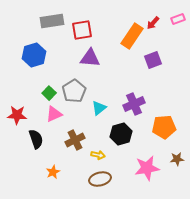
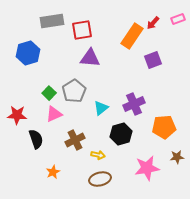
blue hexagon: moved 6 px left, 2 px up
cyan triangle: moved 2 px right
brown star: moved 2 px up
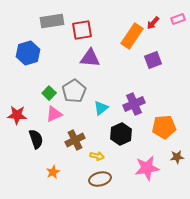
black hexagon: rotated 10 degrees counterclockwise
yellow arrow: moved 1 px left, 1 px down
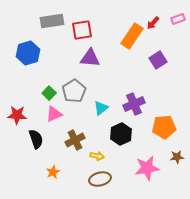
purple square: moved 5 px right; rotated 12 degrees counterclockwise
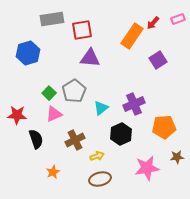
gray rectangle: moved 2 px up
yellow arrow: rotated 32 degrees counterclockwise
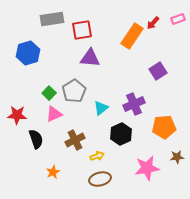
purple square: moved 11 px down
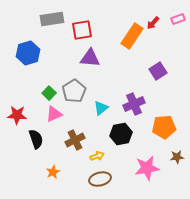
black hexagon: rotated 15 degrees clockwise
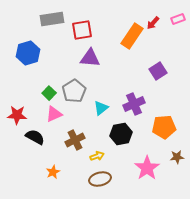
black semicircle: moved 1 px left, 2 px up; rotated 42 degrees counterclockwise
pink star: rotated 25 degrees counterclockwise
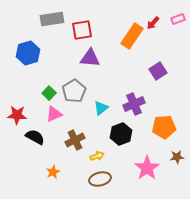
black hexagon: rotated 10 degrees counterclockwise
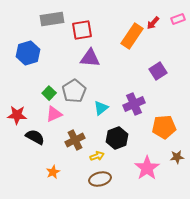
black hexagon: moved 4 px left, 4 px down
